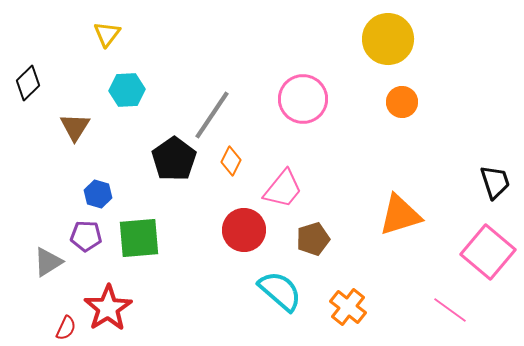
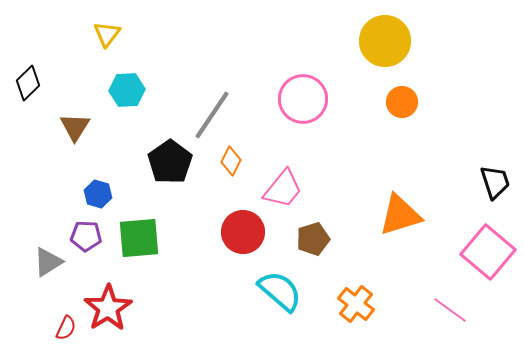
yellow circle: moved 3 px left, 2 px down
black pentagon: moved 4 px left, 3 px down
red circle: moved 1 px left, 2 px down
orange cross: moved 8 px right, 3 px up
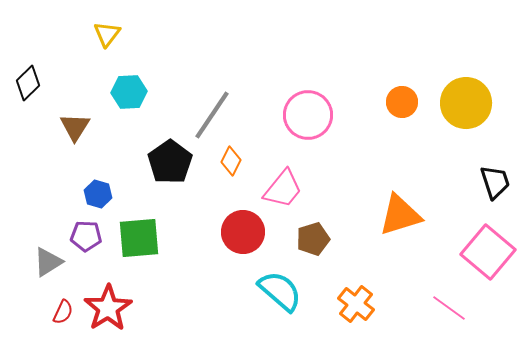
yellow circle: moved 81 px right, 62 px down
cyan hexagon: moved 2 px right, 2 px down
pink circle: moved 5 px right, 16 px down
pink line: moved 1 px left, 2 px up
red semicircle: moved 3 px left, 16 px up
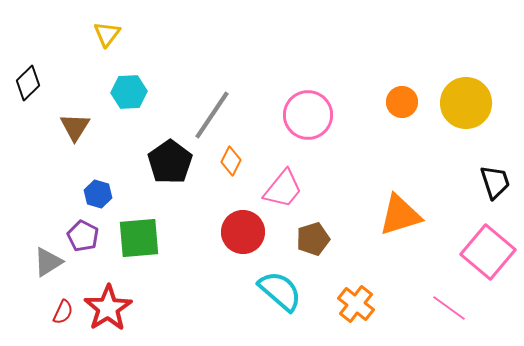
purple pentagon: moved 3 px left; rotated 24 degrees clockwise
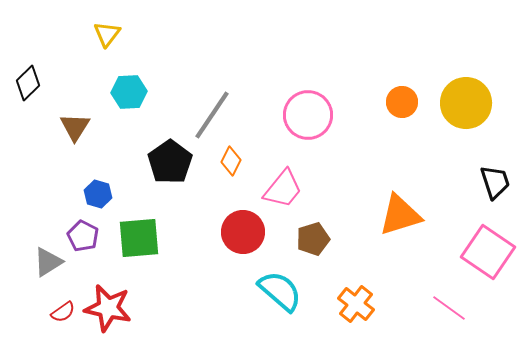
pink square: rotated 6 degrees counterclockwise
red star: rotated 27 degrees counterclockwise
red semicircle: rotated 30 degrees clockwise
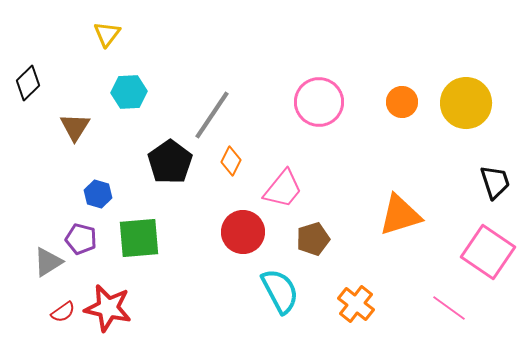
pink circle: moved 11 px right, 13 px up
purple pentagon: moved 2 px left, 3 px down; rotated 12 degrees counterclockwise
cyan semicircle: rotated 21 degrees clockwise
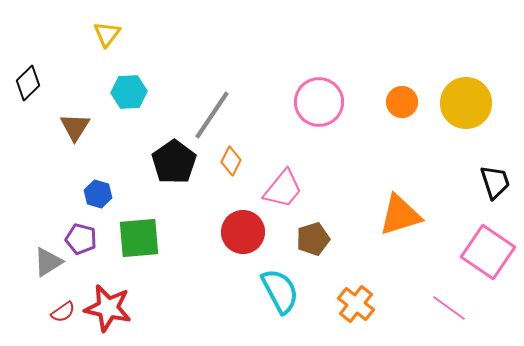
black pentagon: moved 4 px right
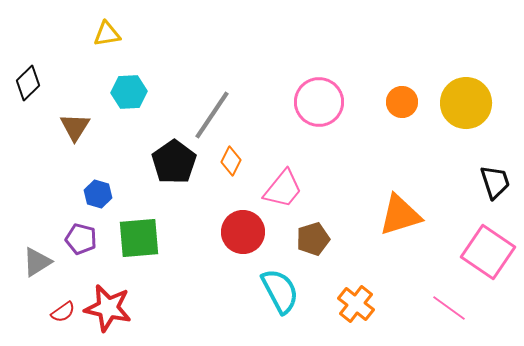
yellow triangle: rotated 44 degrees clockwise
gray triangle: moved 11 px left
